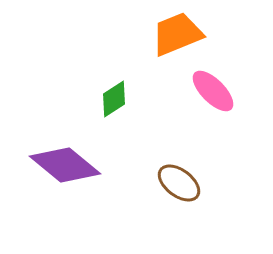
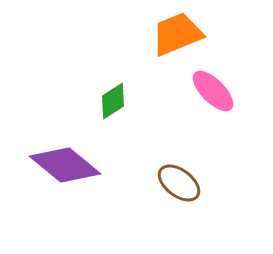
green diamond: moved 1 px left, 2 px down
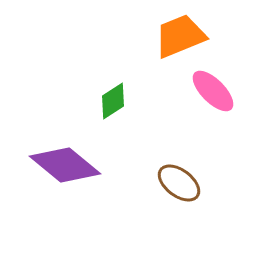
orange trapezoid: moved 3 px right, 2 px down
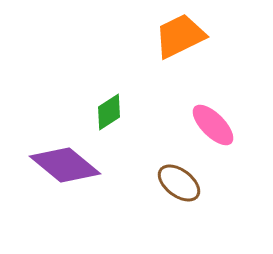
orange trapezoid: rotated 4 degrees counterclockwise
pink ellipse: moved 34 px down
green diamond: moved 4 px left, 11 px down
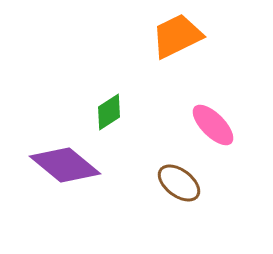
orange trapezoid: moved 3 px left
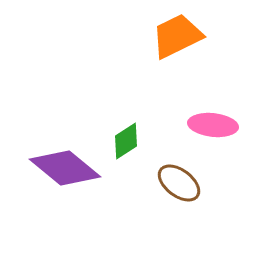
green diamond: moved 17 px right, 29 px down
pink ellipse: rotated 39 degrees counterclockwise
purple diamond: moved 3 px down
